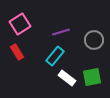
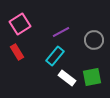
purple line: rotated 12 degrees counterclockwise
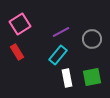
gray circle: moved 2 px left, 1 px up
cyan rectangle: moved 3 px right, 1 px up
white rectangle: rotated 42 degrees clockwise
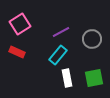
red rectangle: rotated 35 degrees counterclockwise
green square: moved 2 px right, 1 px down
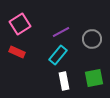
white rectangle: moved 3 px left, 3 px down
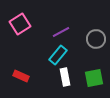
gray circle: moved 4 px right
red rectangle: moved 4 px right, 24 px down
white rectangle: moved 1 px right, 4 px up
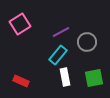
gray circle: moved 9 px left, 3 px down
red rectangle: moved 5 px down
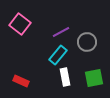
pink square: rotated 20 degrees counterclockwise
